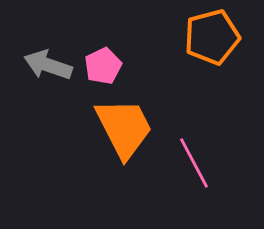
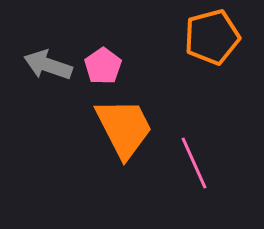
pink pentagon: rotated 9 degrees counterclockwise
pink line: rotated 4 degrees clockwise
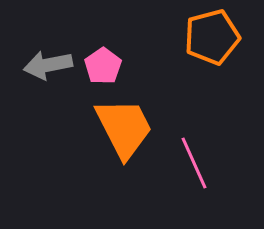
gray arrow: rotated 30 degrees counterclockwise
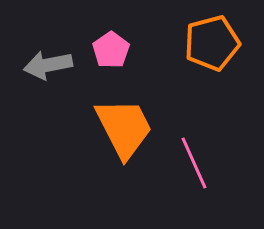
orange pentagon: moved 6 px down
pink pentagon: moved 8 px right, 16 px up
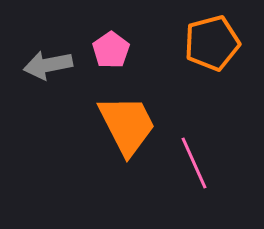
orange trapezoid: moved 3 px right, 3 px up
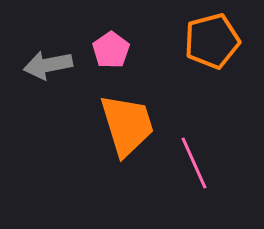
orange pentagon: moved 2 px up
orange trapezoid: rotated 10 degrees clockwise
